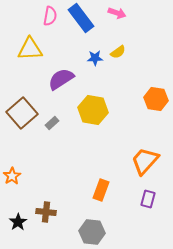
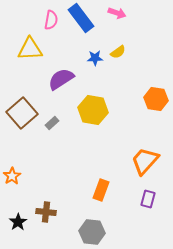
pink semicircle: moved 1 px right, 4 px down
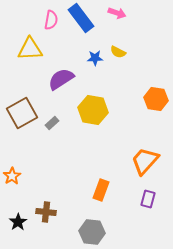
yellow semicircle: rotated 63 degrees clockwise
brown square: rotated 12 degrees clockwise
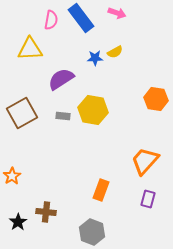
yellow semicircle: moved 3 px left; rotated 56 degrees counterclockwise
gray rectangle: moved 11 px right, 7 px up; rotated 48 degrees clockwise
gray hexagon: rotated 15 degrees clockwise
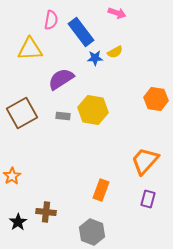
blue rectangle: moved 14 px down
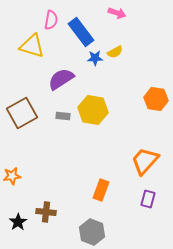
yellow triangle: moved 2 px right, 3 px up; rotated 20 degrees clockwise
orange star: rotated 24 degrees clockwise
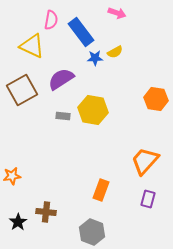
yellow triangle: rotated 8 degrees clockwise
brown square: moved 23 px up
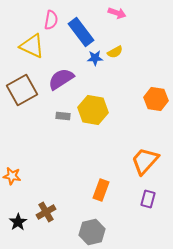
orange star: rotated 18 degrees clockwise
brown cross: rotated 36 degrees counterclockwise
gray hexagon: rotated 25 degrees clockwise
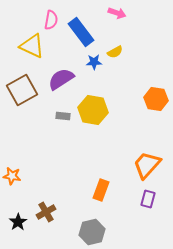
blue star: moved 1 px left, 4 px down
orange trapezoid: moved 2 px right, 4 px down
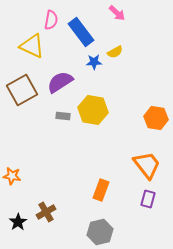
pink arrow: rotated 24 degrees clockwise
purple semicircle: moved 1 px left, 3 px down
orange hexagon: moved 19 px down
orange trapezoid: rotated 100 degrees clockwise
gray hexagon: moved 8 px right
